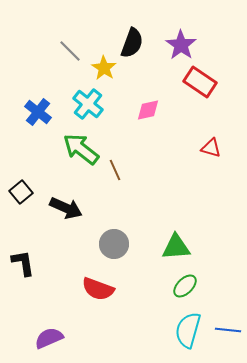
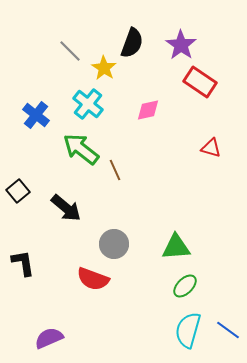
blue cross: moved 2 px left, 3 px down
black square: moved 3 px left, 1 px up
black arrow: rotated 16 degrees clockwise
red semicircle: moved 5 px left, 10 px up
blue line: rotated 30 degrees clockwise
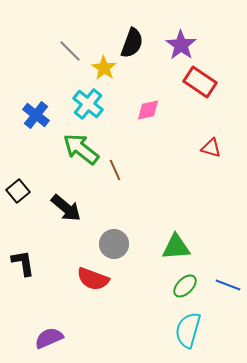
blue line: moved 45 px up; rotated 15 degrees counterclockwise
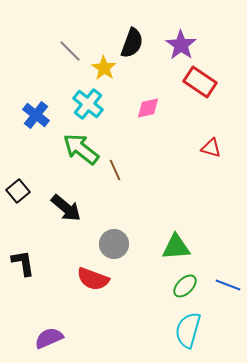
pink diamond: moved 2 px up
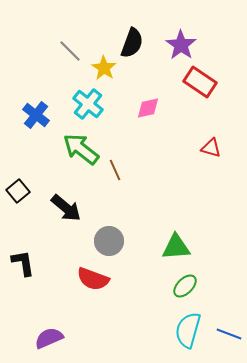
gray circle: moved 5 px left, 3 px up
blue line: moved 1 px right, 49 px down
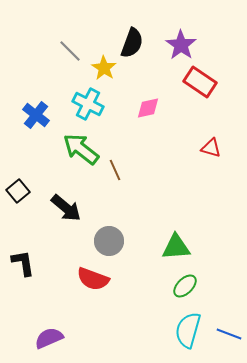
cyan cross: rotated 12 degrees counterclockwise
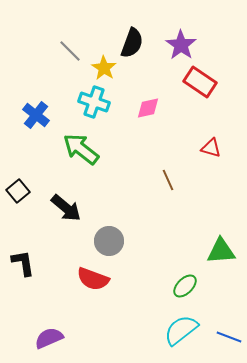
cyan cross: moved 6 px right, 2 px up; rotated 8 degrees counterclockwise
brown line: moved 53 px right, 10 px down
green triangle: moved 45 px right, 4 px down
cyan semicircle: moved 7 px left; rotated 36 degrees clockwise
blue line: moved 3 px down
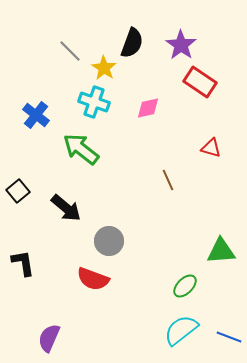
purple semicircle: rotated 44 degrees counterclockwise
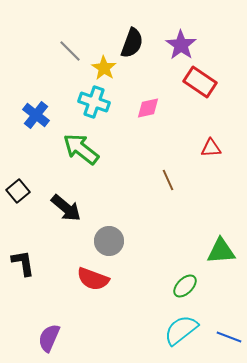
red triangle: rotated 20 degrees counterclockwise
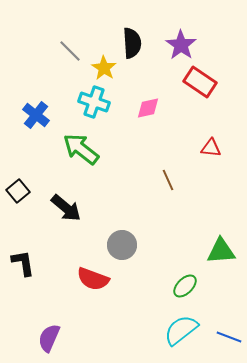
black semicircle: rotated 24 degrees counterclockwise
red triangle: rotated 10 degrees clockwise
gray circle: moved 13 px right, 4 px down
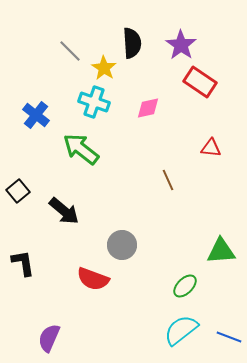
black arrow: moved 2 px left, 3 px down
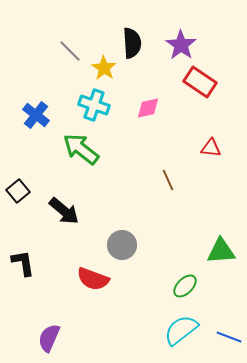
cyan cross: moved 3 px down
